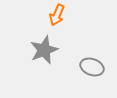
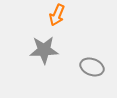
gray star: rotated 20 degrees clockwise
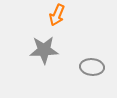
gray ellipse: rotated 15 degrees counterclockwise
